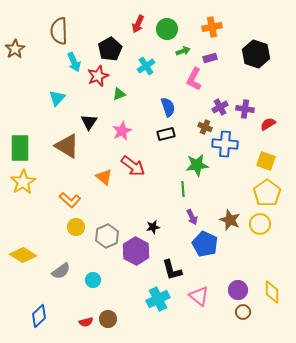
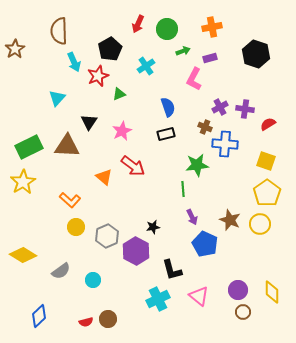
brown triangle at (67, 146): rotated 28 degrees counterclockwise
green rectangle at (20, 148): moved 9 px right, 1 px up; rotated 64 degrees clockwise
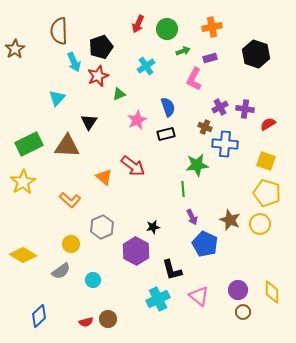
black pentagon at (110, 49): moved 9 px left, 2 px up; rotated 10 degrees clockwise
pink star at (122, 131): moved 15 px right, 11 px up
green rectangle at (29, 147): moved 3 px up
yellow pentagon at (267, 193): rotated 20 degrees counterclockwise
yellow circle at (76, 227): moved 5 px left, 17 px down
gray hexagon at (107, 236): moved 5 px left, 9 px up
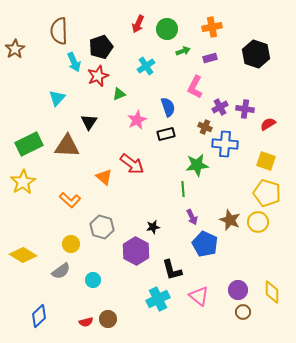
pink L-shape at (194, 79): moved 1 px right, 8 px down
red arrow at (133, 166): moved 1 px left, 2 px up
yellow circle at (260, 224): moved 2 px left, 2 px up
gray hexagon at (102, 227): rotated 20 degrees counterclockwise
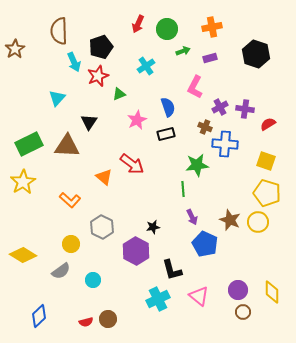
gray hexagon at (102, 227): rotated 10 degrees clockwise
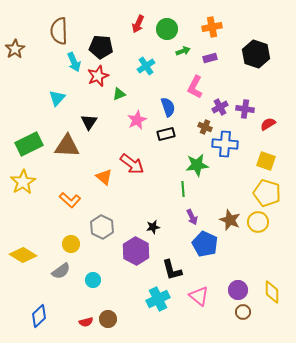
black pentagon at (101, 47): rotated 25 degrees clockwise
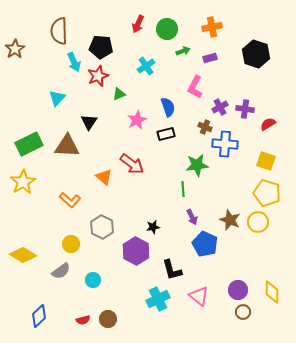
red semicircle at (86, 322): moved 3 px left, 2 px up
